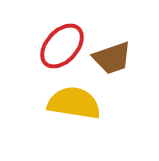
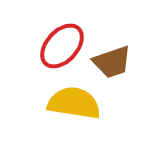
brown trapezoid: moved 4 px down
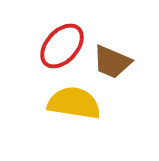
brown trapezoid: rotated 42 degrees clockwise
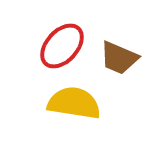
brown trapezoid: moved 7 px right, 4 px up
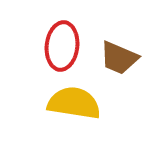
red ellipse: rotated 36 degrees counterclockwise
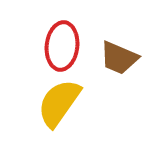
yellow semicircle: moved 15 px left; rotated 64 degrees counterclockwise
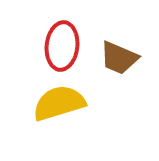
yellow semicircle: rotated 38 degrees clockwise
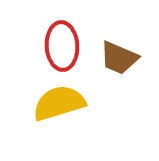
red ellipse: rotated 9 degrees counterclockwise
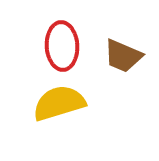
brown trapezoid: moved 4 px right, 2 px up
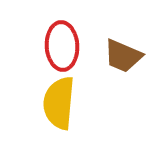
yellow semicircle: rotated 68 degrees counterclockwise
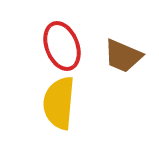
red ellipse: rotated 18 degrees counterclockwise
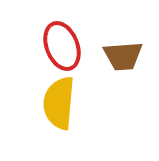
brown trapezoid: rotated 27 degrees counterclockwise
